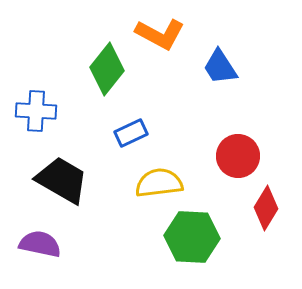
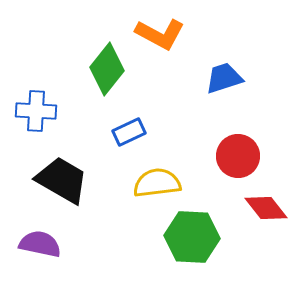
blue trapezoid: moved 4 px right, 11 px down; rotated 105 degrees clockwise
blue rectangle: moved 2 px left, 1 px up
yellow semicircle: moved 2 px left
red diamond: rotated 69 degrees counterclockwise
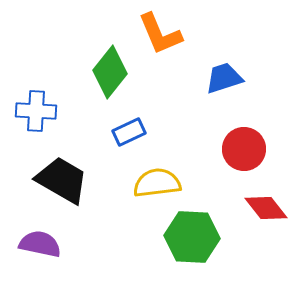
orange L-shape: rotated 39 degrees clockwise
green diamond: moved 3 px right, 3 px down
red circle: moved 6 px right, 7 px up
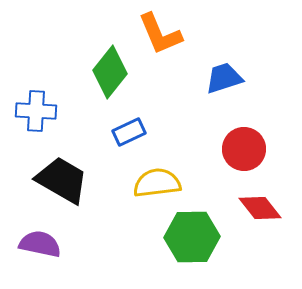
red diamond: moved 6 px left
green hexagon: rotated 4 degrees counterclockwise
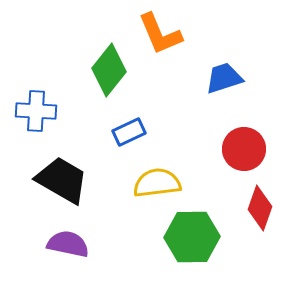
green diamond: moved 1 px left, 2 px up
red diamond: rotated 57 degrees clockwise
purple semicircle: moved 28 px right
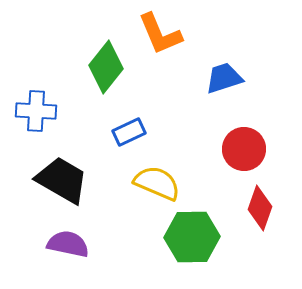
green diamond: moved 3 px left, 3 px up
yellow semicircle: rotated 30 degrees clockwise
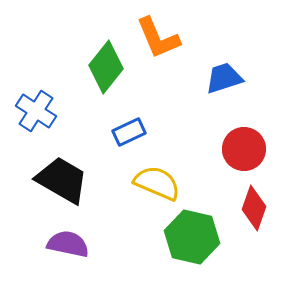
orange L-shape: moved 2 px left, 4 px down
blue cross: rotated 30 degrees clockwise
red diamond: moved 6 px left
green hexagon: rotated 14 degrees clockwise
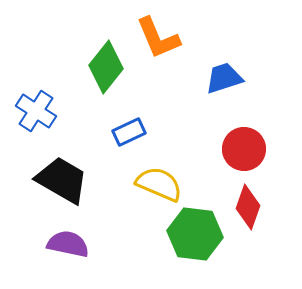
yellow semicircle: moved 2 px right, 1 px down
red diamond: moved 6 px left, 1 px up
green hexagon: moved 3 px right, 3 px up; rotated 6 degrees counterclockwise
